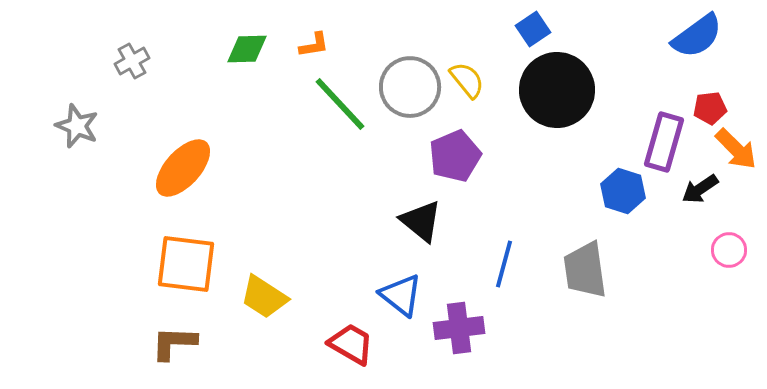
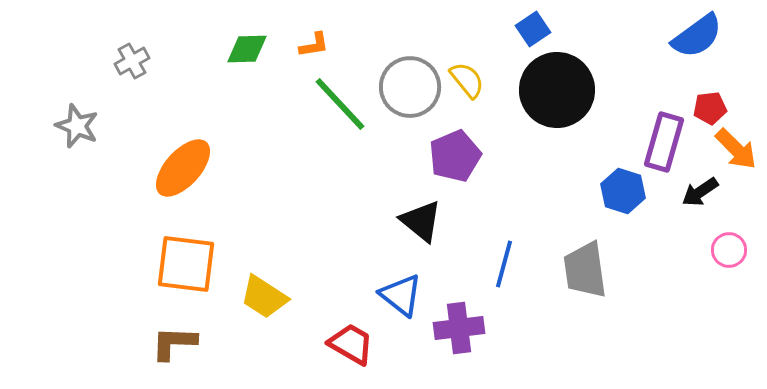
black arrow: moved 3 px down
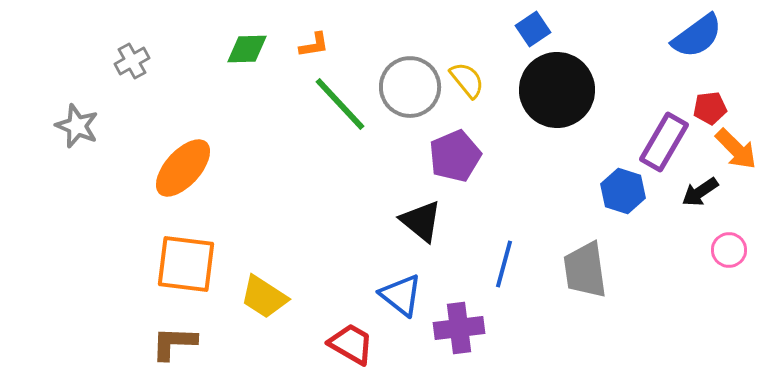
purple rectangle: rotated 14 degrees clockwise
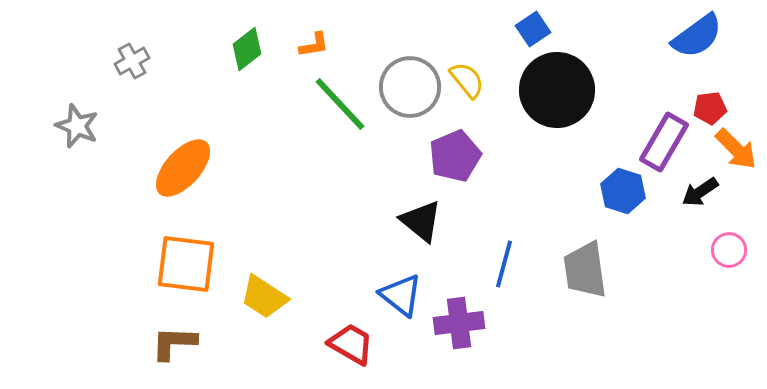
green diamond: rotated 36 degrees counterclockwise
purple cross: moved 5 px up
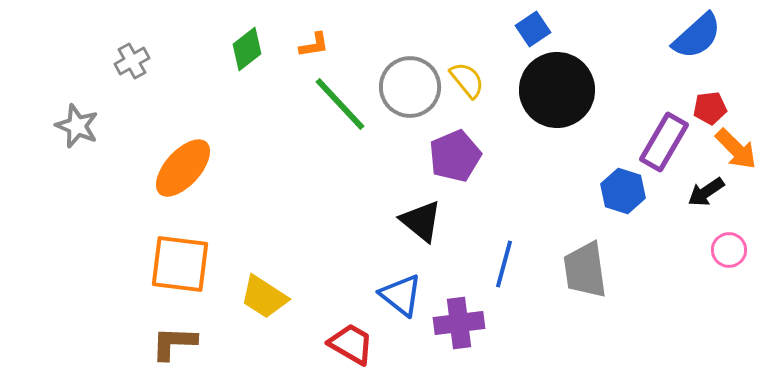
blue semicircle: rotated 6 degrees counterclockwise
black arrow: moved 6 px right
orange square: moved 6 px left
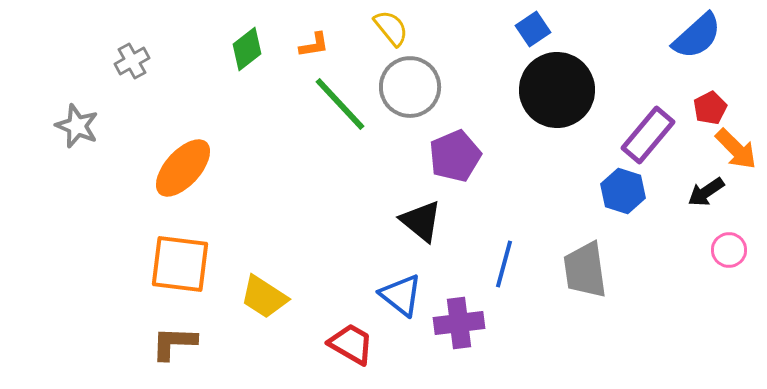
yellow semicircle: moved 76 px left, 52 px up
red pentagon: rotated 20 degrees counterclockwise
purple rectangle: moved 16 px left, 7 px up; rotated 10 degrees clockwise
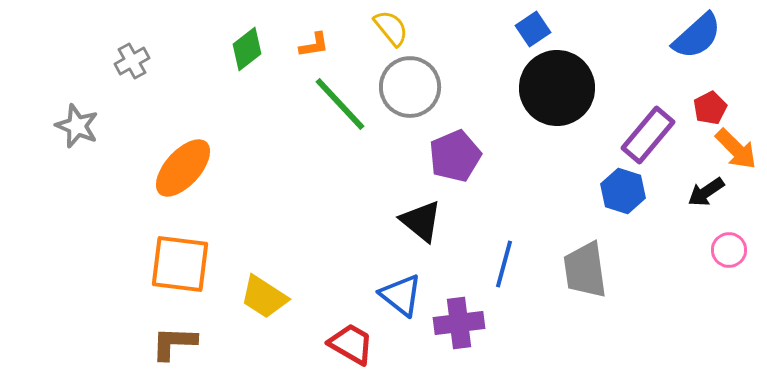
black circle: moved 2 px up
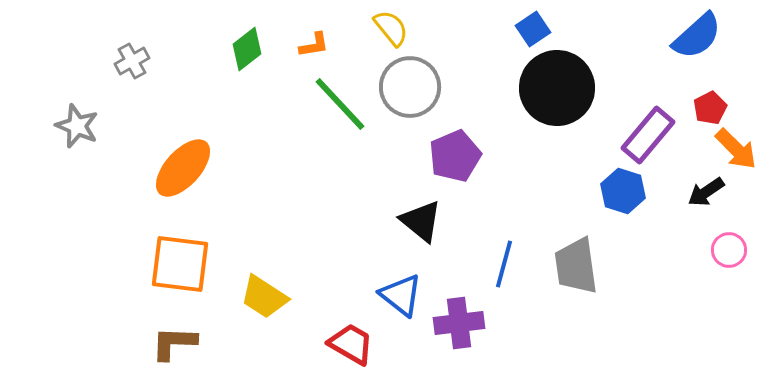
gray trapezoid: moved 9 px left, 4 px up
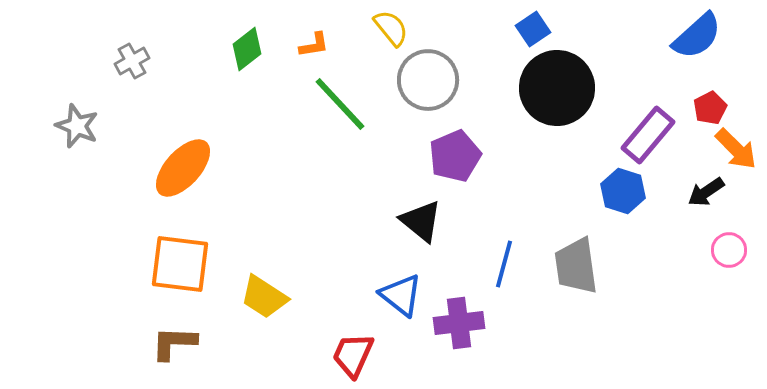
gray circle: moved 18 px right, 7 px up
red trapezoid: moved 2 px right, 11 px down; rotated 96 degrees counterclockwise
